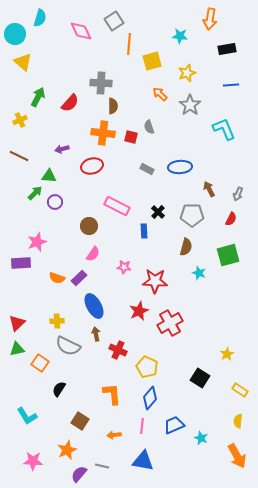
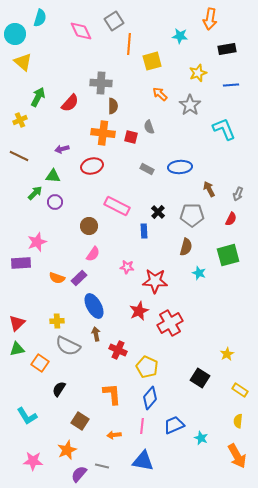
yellow star at (187, 73): moved 11 px right
green triangle at (49, 176): moved 4 px right
pink star at (124, 267): moved 3 px right
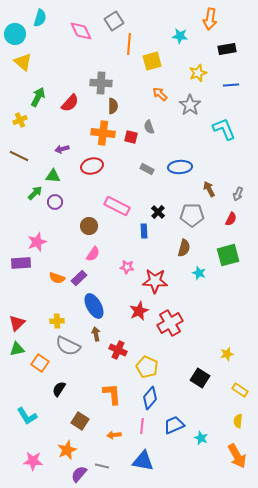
brown semicircle at (186, 247): moved 2 px left, 1 px down
yellow star at (227, 354): rotated 16 degrees clockwise
